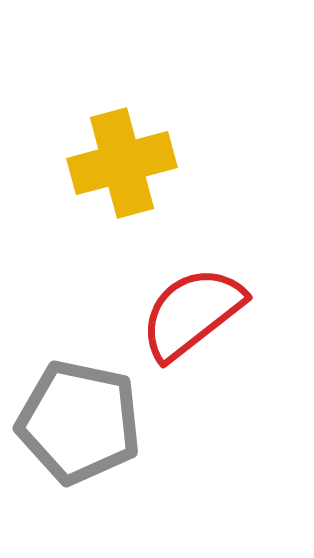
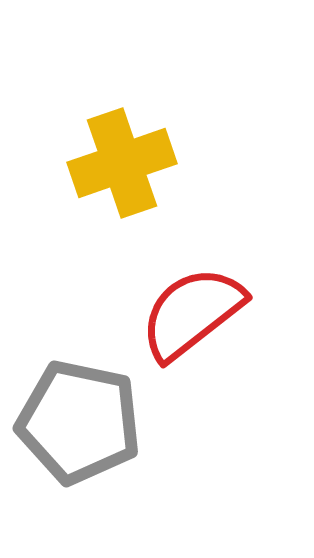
yellow cross: rotated 4 degrees counterclockwise
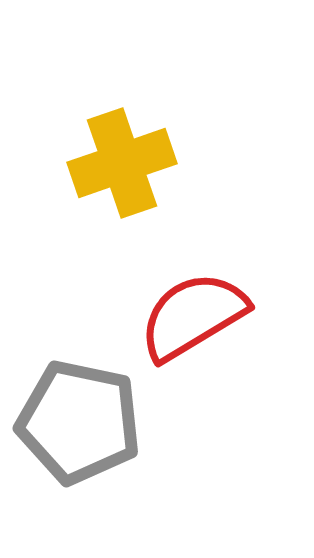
red semicircle: moved 1 px right, 3 px down; rotated 7 degrees clockwise
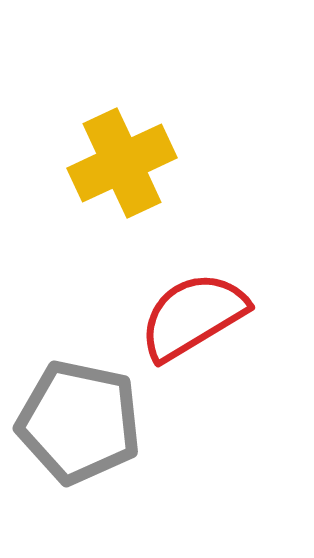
yellow cross: rotated 6 degrees counterclockwise
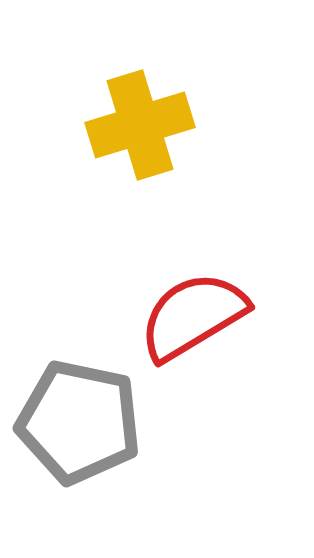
yellow cross: moved 18 px right, 38 px up; rotated 8 degrees clockwise
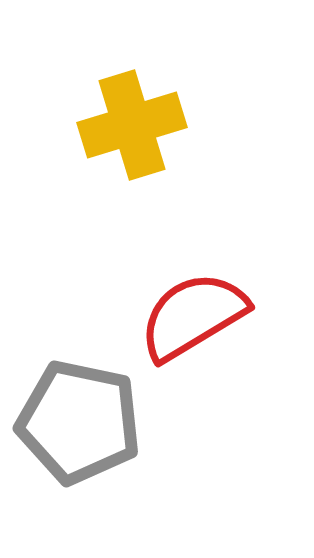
yellow cross: moved 8 px left
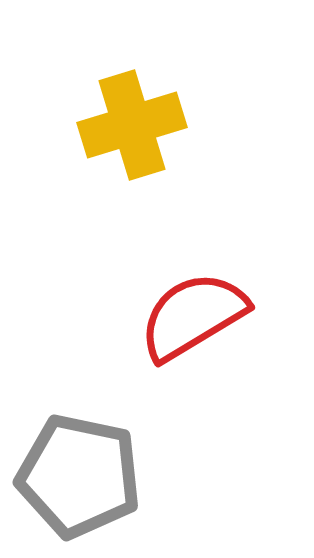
gray pentagon: moved 54 px down
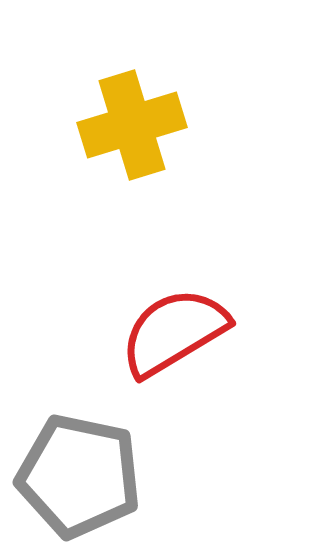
red semicircle: moved 19 px left, 16 px down
